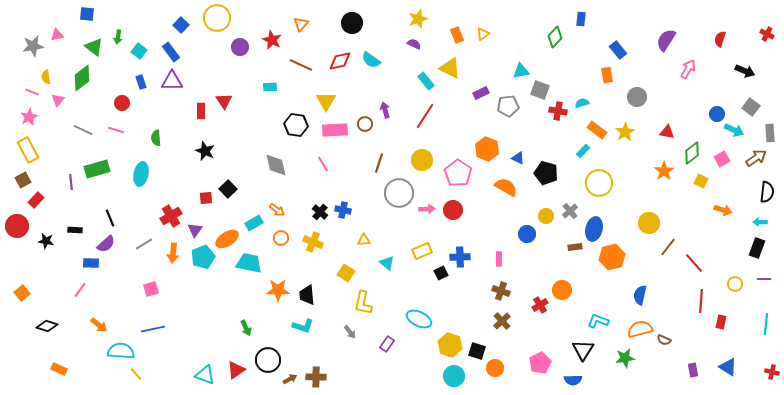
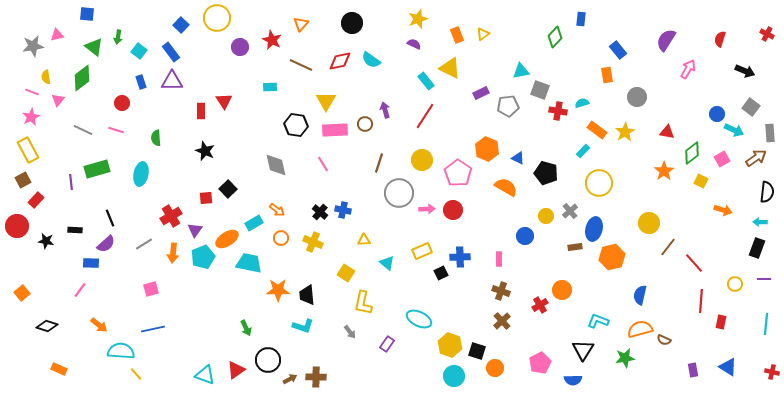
pink star at (29, 117): moved 2 px right
blue circle at (527, 234): moved 2 px left, 2 px down
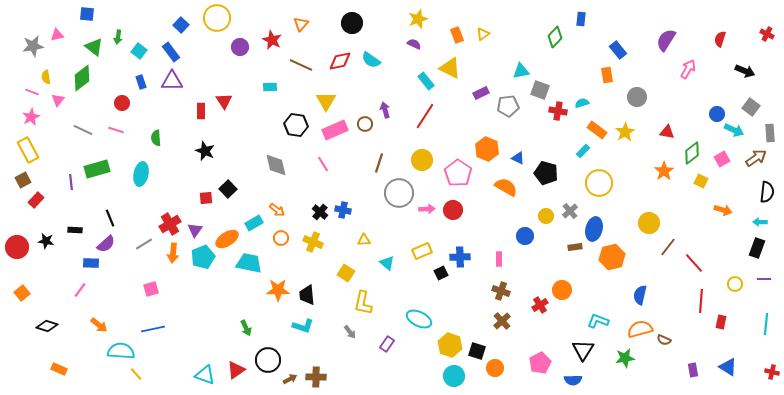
pink rectangle at (335, 130): rotated 20 degrees counterclockwise
red cross at (171, 216): moved 1 px left, 8 px down
red circle at (17, 226): moved 21 px down
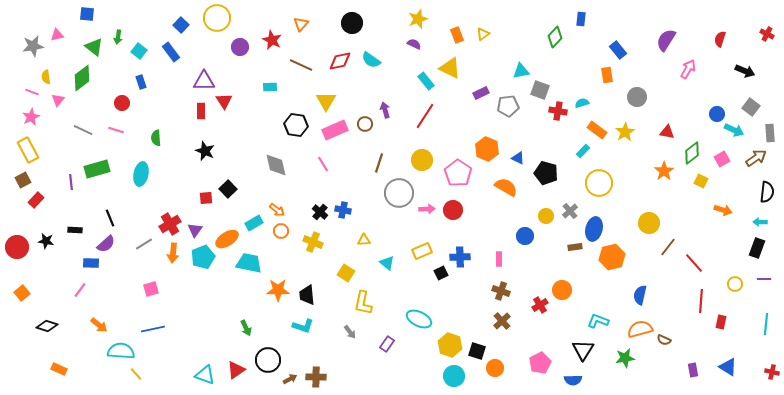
purple triangle at (172, 81): moved 32 px right
orange circle at (281, 238): moved 7 px up
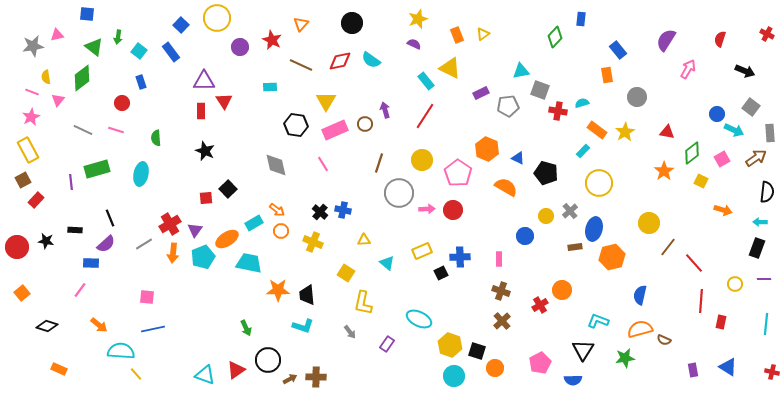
pink square at (151, 289): moved 4 px left, 8 px down; rotated 21 degrees clockwise
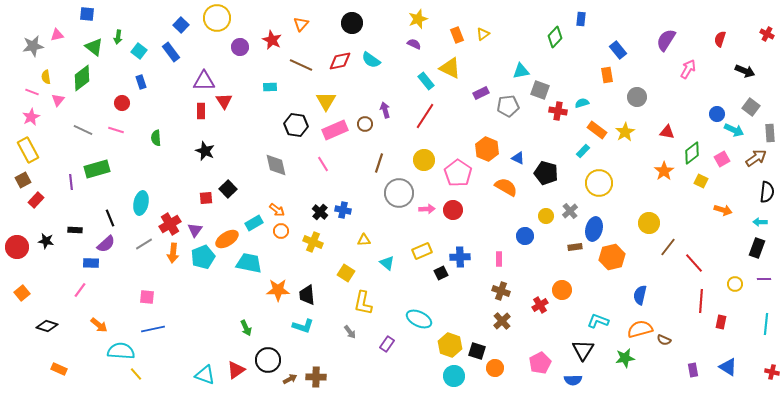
yellow circle at (422, 160): moved 2 px right
cyan ellipse at (141, 174): moved 29 px down
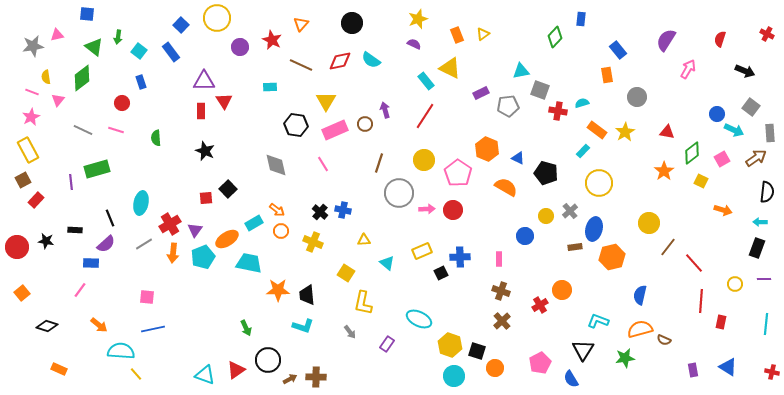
blue semicircle at (573, 380): moved 2 px left, 1 px up; rotated 60 degrees clockwise
